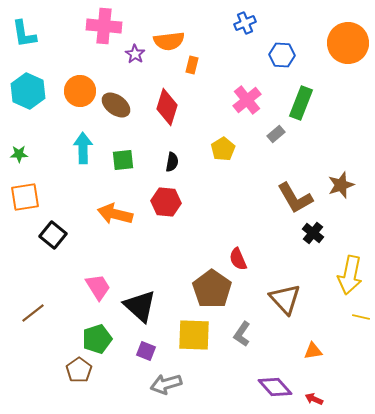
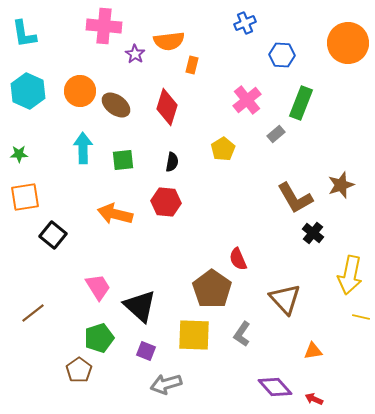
green pentagon at (97, 339): moved 2 px right, 1 px up
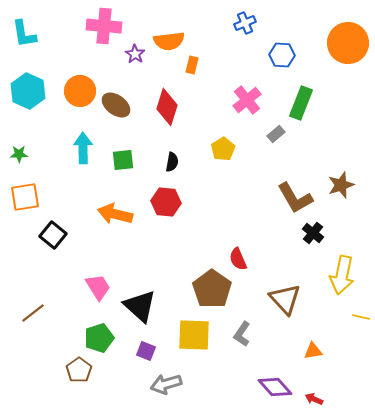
yellow arrow at (350, 275): moved 8 px left
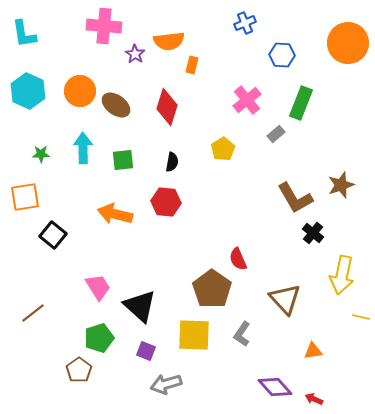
green star at (19, 154): moved 22 px right
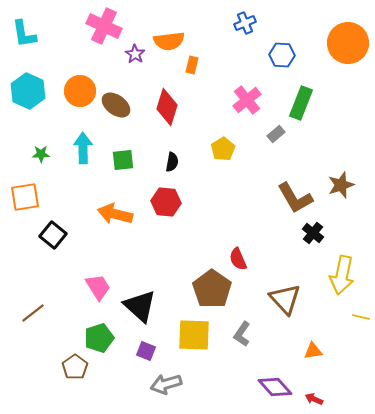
pink cross at (104, 26): rotated 20 degrees clockwise
brown pentagon at (79, 370): moved 4 px left, 3 px up
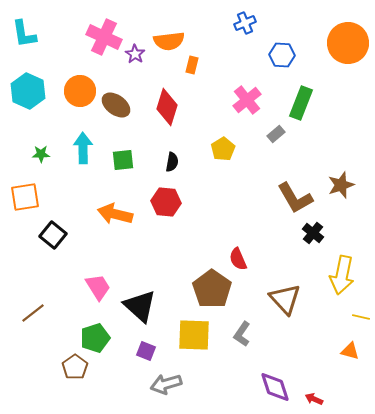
pink cross at (104, 26): moved 11 px down
green pentagon at (99, 338): moved 4 px left
orange triangle at (313, 351): moved 37 px right; rotated 24 degrees clockwise
purple diamond at (275, 387): rotated 24 degrees clockwise
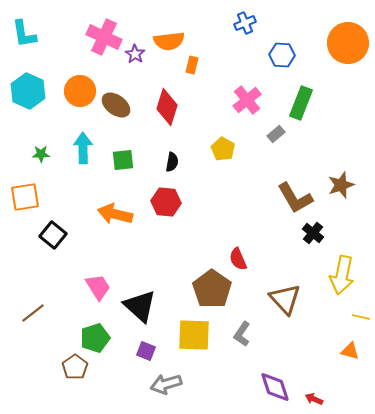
yellow pentagon at (223, 149): rotated 10 degrees counterclockwise
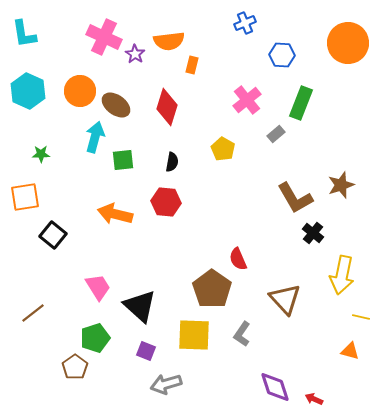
cyan arrow at (83, 148): moved 12 px right, 11 px up; rotated 16 degrees clockwise
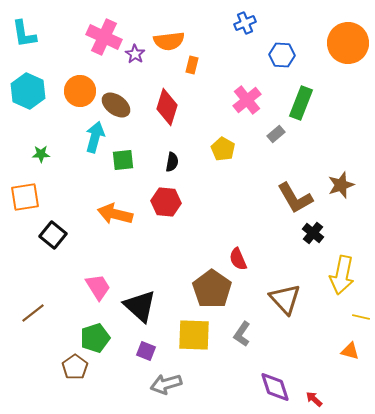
red arrow at (314, 399): rotated 18 degrees clockwise
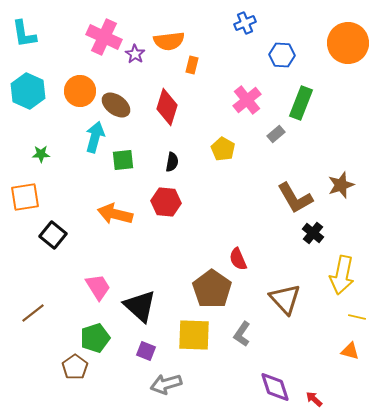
yellow line at (361, 317): moved 4 px left
